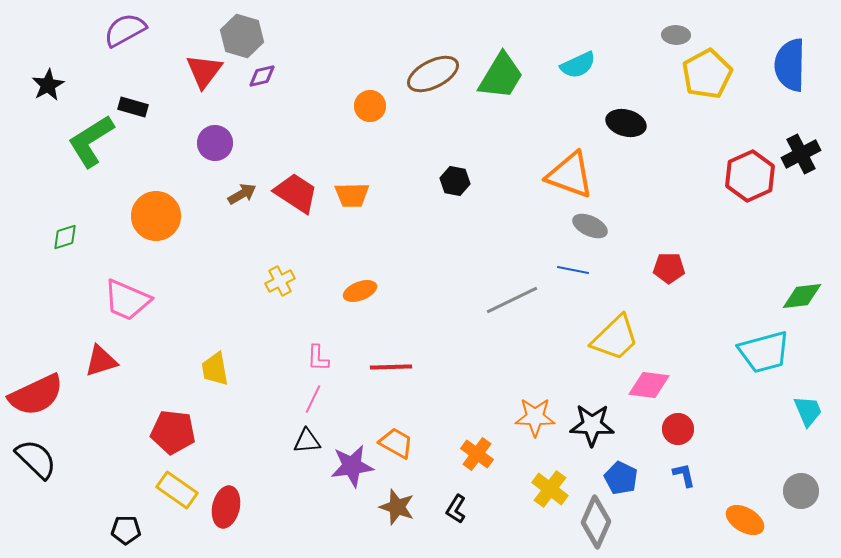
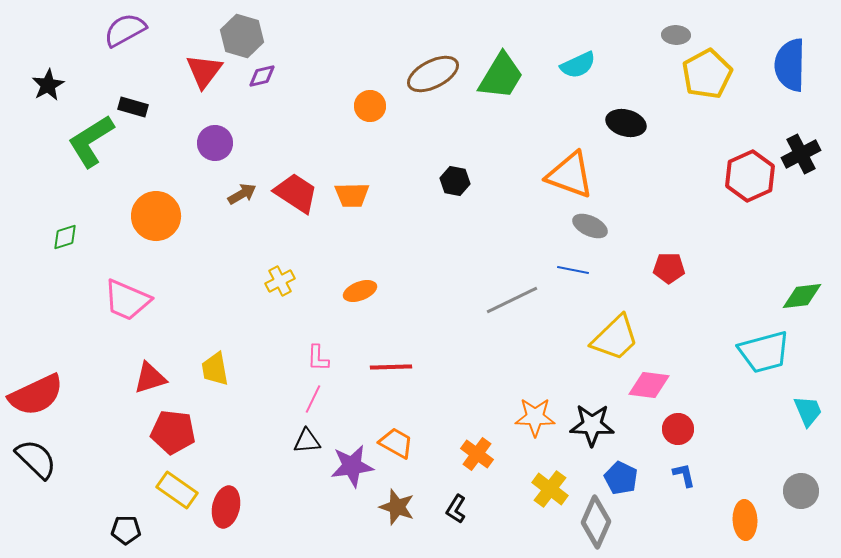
red triangle at (101, 361): moved 49 px right, 17 px down
orange ellipse at (745, 520): rotated 57 degrees clockwise
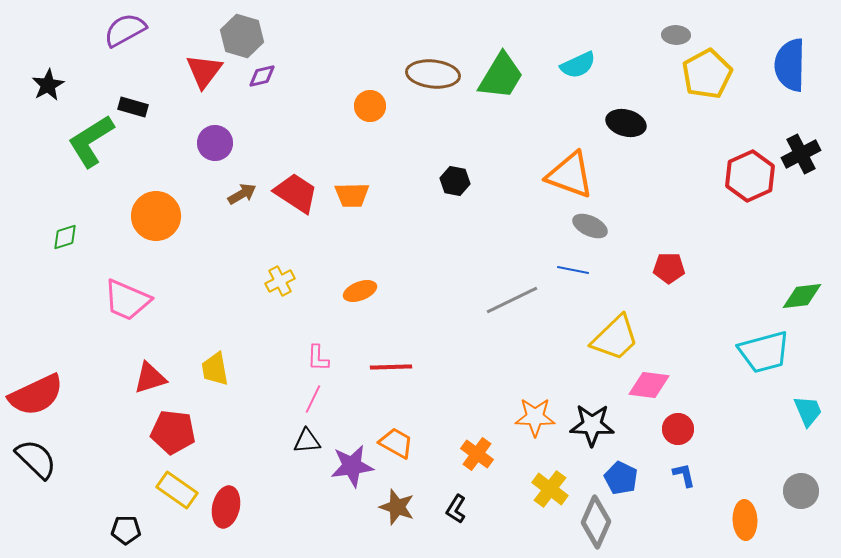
brown ellipse at (433, 74): rotated 33 degrees clockwise
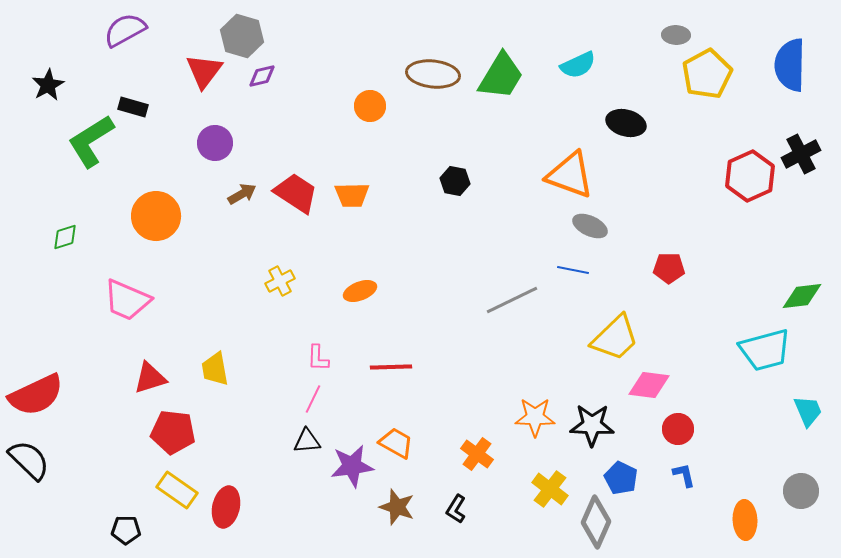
cyan trapezoid at (764, 352): moved 1 px right, 2 px up
black semicircle at (36, 459): moved 7 px left, 1 px down
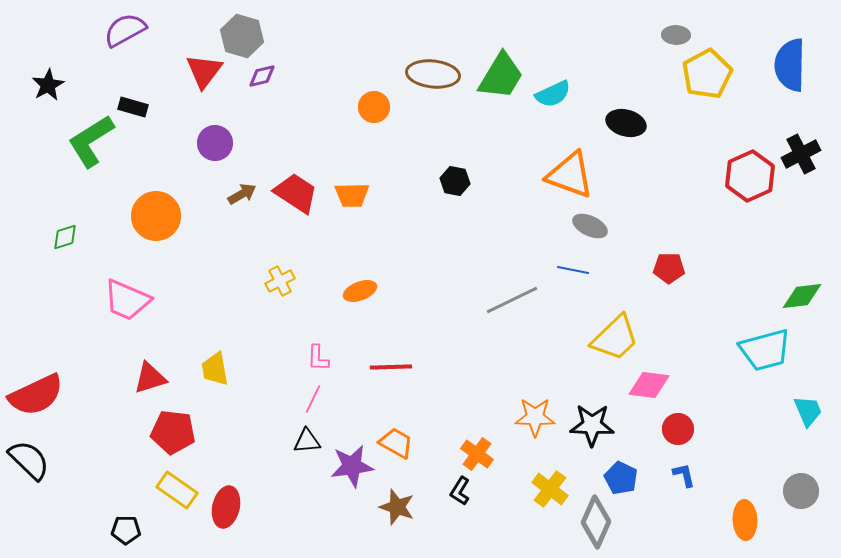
cyan semicircle at (578, 65): moved 25 px left, 29 px down
orange circle at (370, 106): moved 4 px right, 1 px down
black L-shape at (456, 509): moved 4 px right, 18 px up
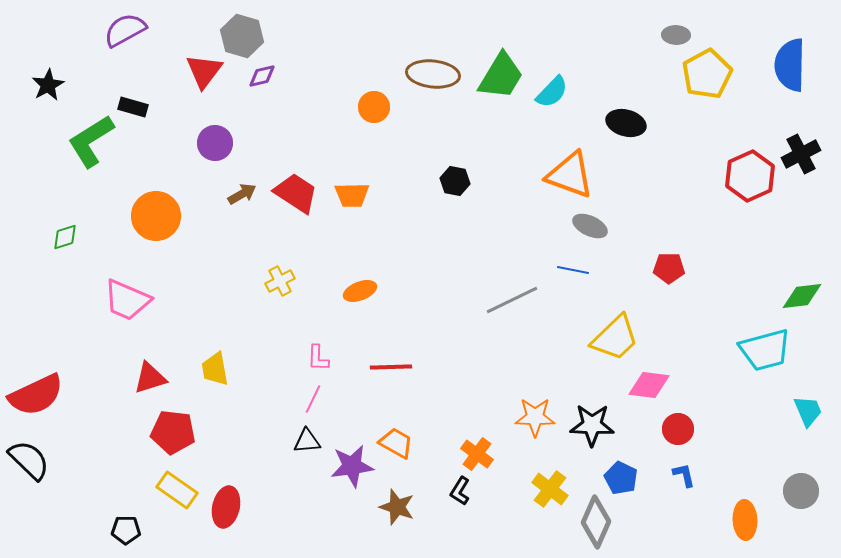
cyan semicircle at (553, 94): moved 1 px left, 2 px up; rotated 21 degrees counterclockwise
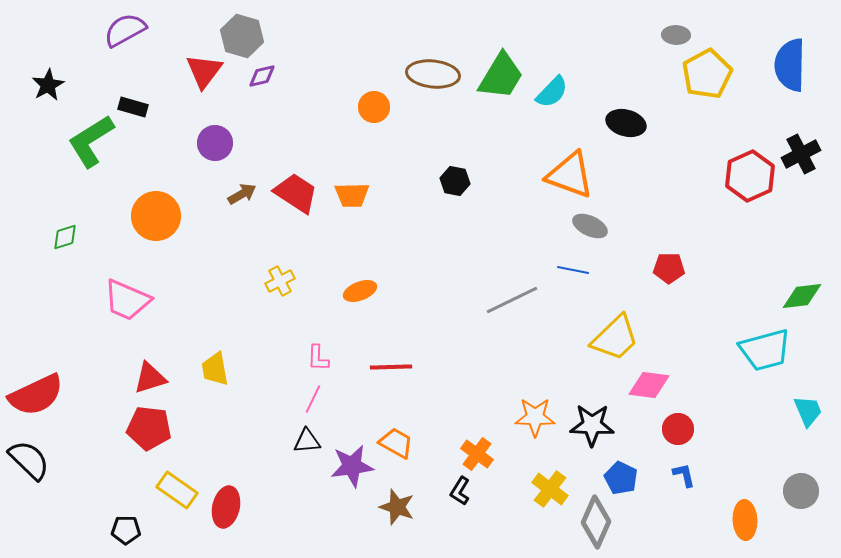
red pentagon at (173, 432): moved 24 px left, 4 px up
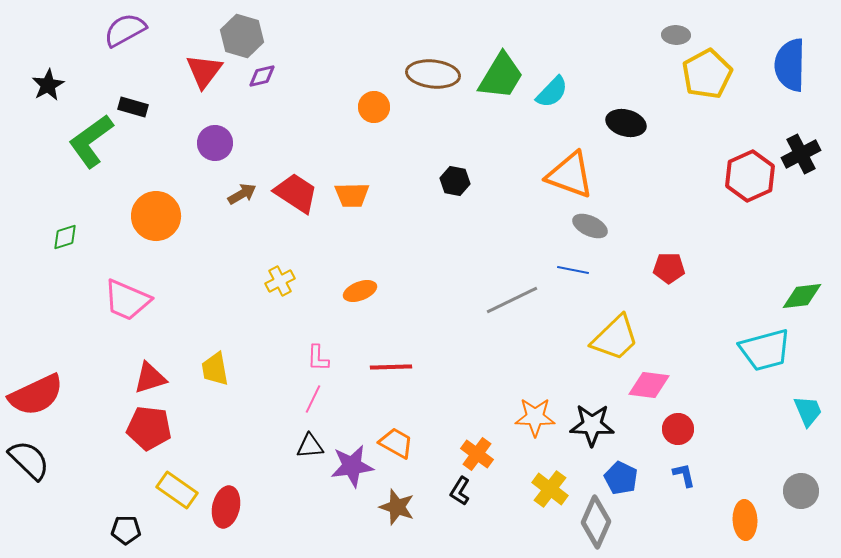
green L-shape at (91, 141): rotated 4 degrees counterclockwise
black triangle at (307, 441): moved 3 px right, 5 px down
